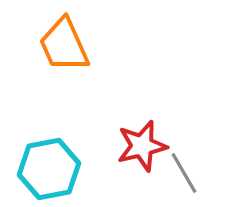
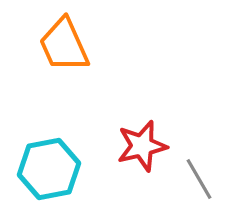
gray line: moved 15 px right, 6 px down
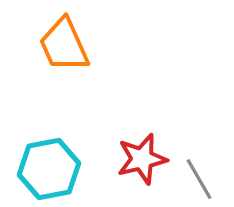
red star: moved 13 px down
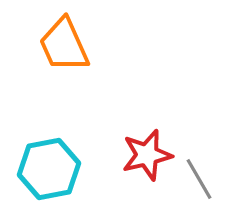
red star: moved 5 px right, 4 px up
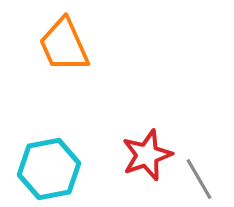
red star: rotated 6 degrees counterclockwise
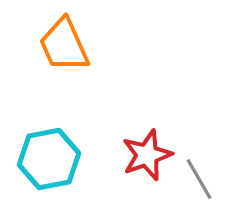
cyan hexagon: moved 10 px up
